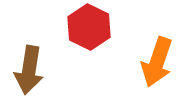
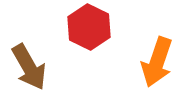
brown arrow: moved 3 px up; rotated 39 degrees counterclockwise
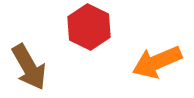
orange arrow: rotated 48 degrees clockwise
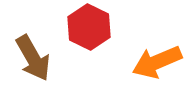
brown arrow: moved 4 px right, 9 px up
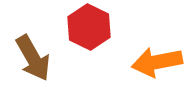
orange arrow: rotated 12 degrees clockwise
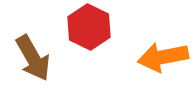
orange arrow: moved 6 px right, 5 px up
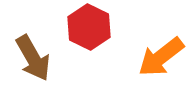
orange arrow: moved 2 px left; rotated 27 degrees counterclockwise
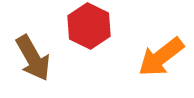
red hexagon: moved 1 px up
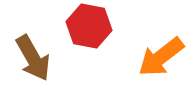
red hexagon: rotated 15 degrees counterclockwise
